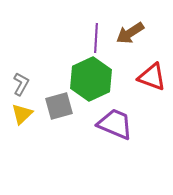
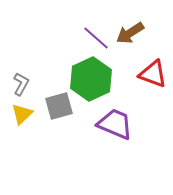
purple line: rotated 52 degrees counterclockwise
red triangle: moved 1 px right, 3 px up
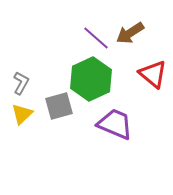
red triangle: rotated 20 degrees clockwise
gray L-shape: moved 1 px up
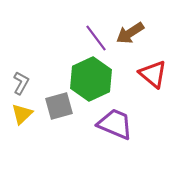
purple line: rotated 12 degrees clockwise
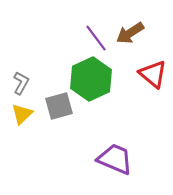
purple trapezoid: moved 35 px down
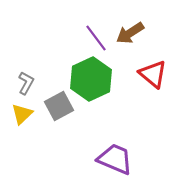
gray L-shape: moved 5 px right
gray square: rotated 12 degrees counterclockwise
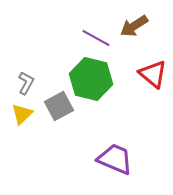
brown arrow: moved 4 px right, 7 px up
purple line: rotated 24 degrees counterclockwise
green hexagon: rotated 21 degrees counterclockwise
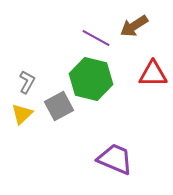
red triangle: rotated 40 degrees counterclockwise
gray L-shape: moved 1 px right, 1 px up
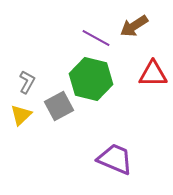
yellow triangle: moved 1 px left, 1 px down
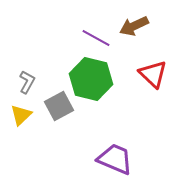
brown arrow: rotated 8 degrees clockwise
red triangle: rotated 44 degrees clockwise
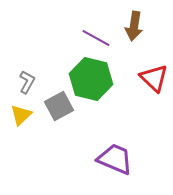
brown arrow: rotated 56 degrees counterclockwise
red triangle: moved 1 px right, 4 px down
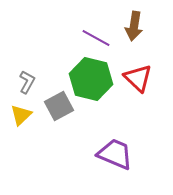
red triangle: moved 16 px left
purple trapezoid: moved 5 px up
